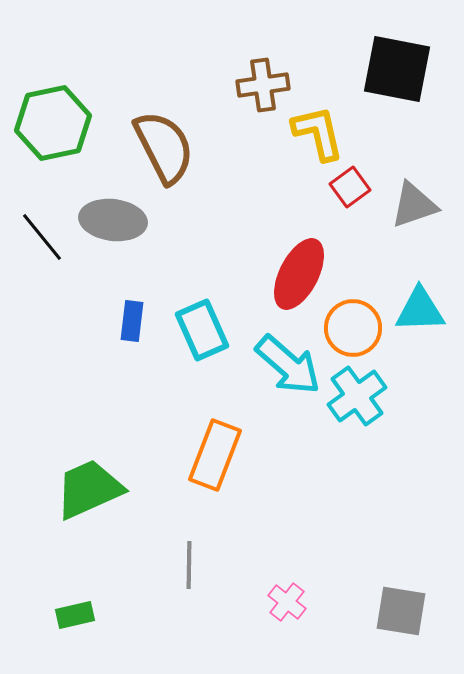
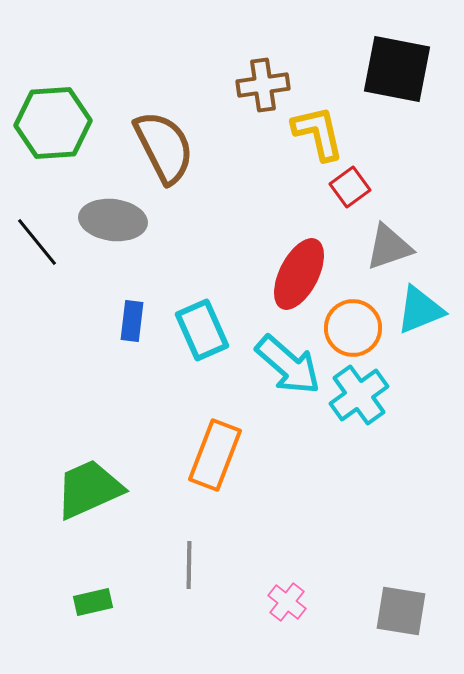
green hexagon: rotated 8 degrees clockwise
gray triangle: moved 25 px left, 42 px down
black line: moved 5 px left, 5 px down
cyan triangle: rotated 20 degrees counterclockwise
cyan cross: moved 2 px right, 1 px up
green rectangle: moved 18 px right, 13 px up
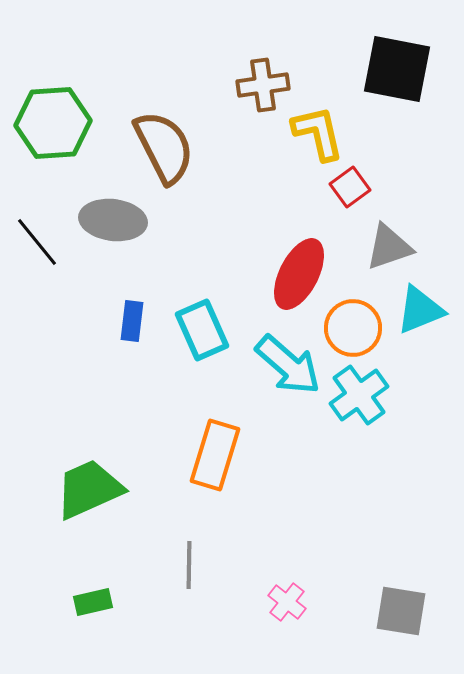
orange rectangle: rotated 4 degrees counterclockwise
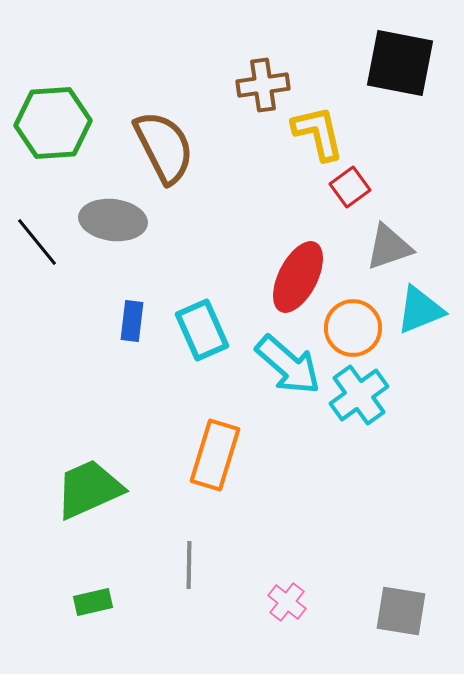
black square: moved 3 px right, 6 px up
red ellipse: moved 1 px left, 3 px down
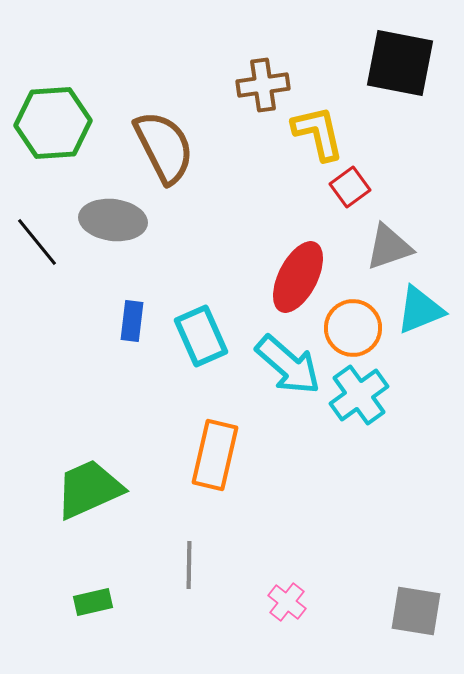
cyan rectangle: moved 1 px left, 6 px down
orange rectangle: rotated 4 degrees counterclockwise
gray square: moved 15 px right
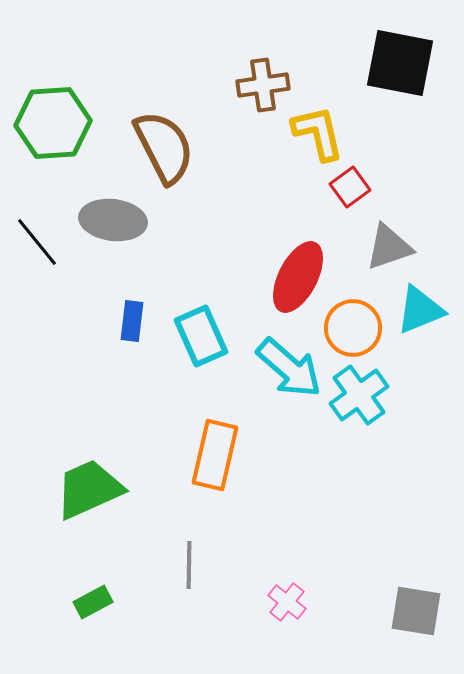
cyan arrow: moved 1 px right, 3 px down
green rectangle: rotated 15 degrees counterclockwise
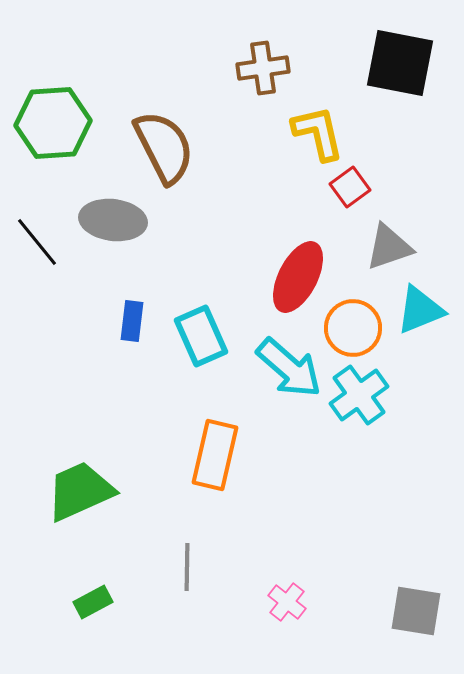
brown cross: moved 17 px up
green trapezoid: moved 9 px left, 2 px down
gray line: moved 2 px left, 2 px down
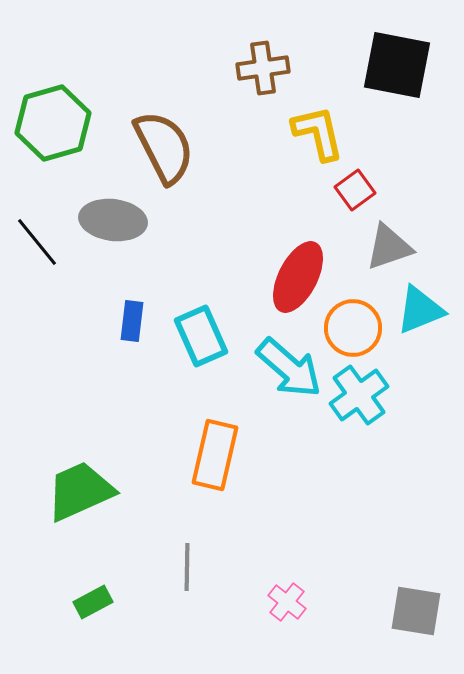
black square: moved 3 px left, 2 px down
green hexagon: rotated 12 degrees counterclockwise
red square: moved 5 px right, 3 px down
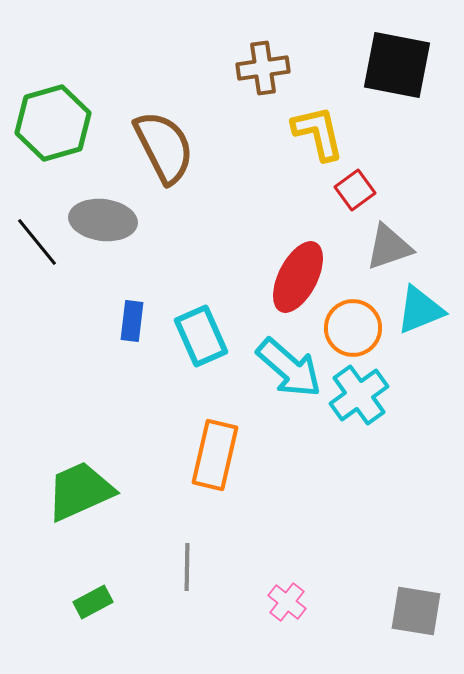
gray ellipse: moved 10 px left
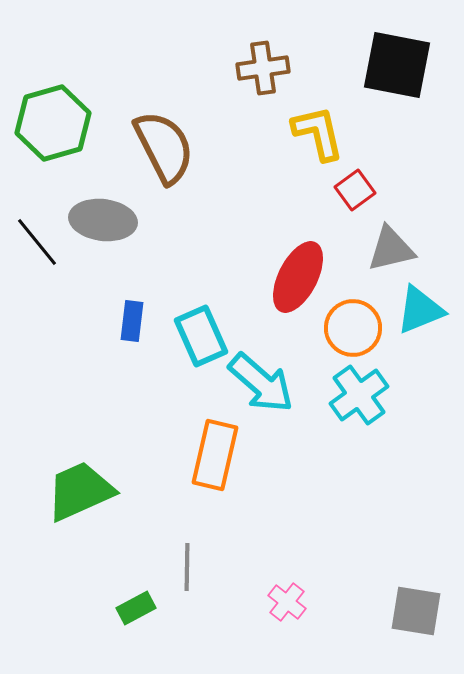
gray triangle: moved 2 px right, 2 px down; rotated 6 degrees clockwise
cyan arrow: moved 28 px left, 15 px down
green rectangle: moved 43 px right, 6 px down
